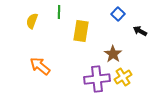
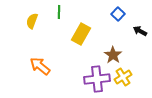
yellow rectangle: moved 3 px down; rotated 20 degrees clockwise
brown star: moved 1 px down
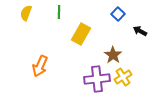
yellow semicircle: moved 6 px left, 8 px up
orange arrow: rotated 105 degrees counterclockwise
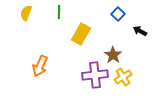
purple cross: moved 2 px left, 4 px up
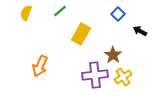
green line: moved 1 px right, 1 px up; rotated 48 degrees clockwise
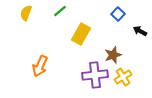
brown star: rotated 18 degrees clockwise
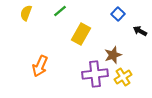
purple cross: moved 1 px up
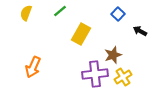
orange arrow: moved 7 px left, 1 px down
